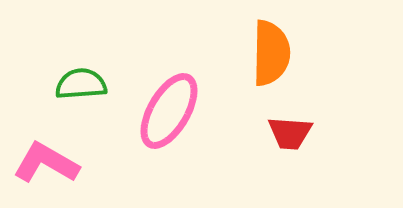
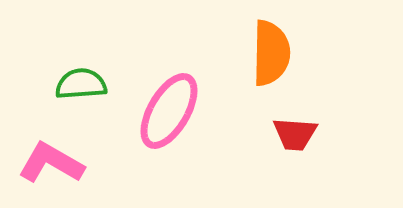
red trapezoid: moved 5 px right, 1 px down
pink L-shape: moved 5 px right
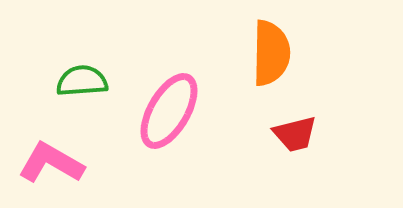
green semicircle: moved 1 px right, 3 px up
red trapezoid: rotated 18 degrees counterclockwise
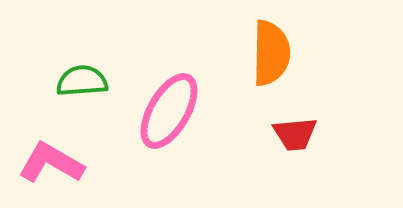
red trapezoid: rotated 9 degrees clockwise
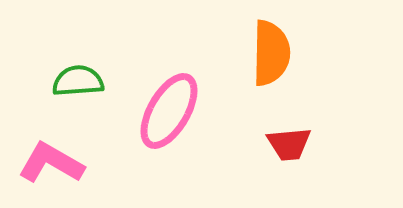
green semicircle: moved 4 px left
red trapezoid: moved 6 px left, 10 px down
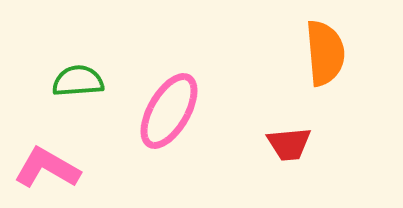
orange semicircle: moved 54 px right; rotated 6 degrees counterclockwise
pink L-shape: moved 4 px left, 5 px down
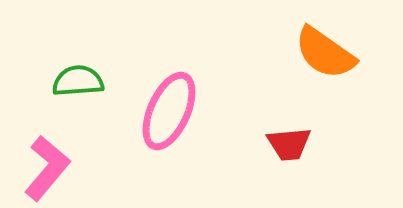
orange semicircle: rotated 130 degrees clockwise
pink ellipse: rotated 6 degrees counterclockwise
pink L-shape: rotated 100 degrees clockwise
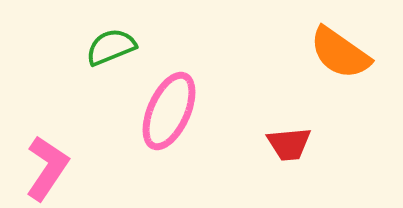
orange semicircle: moved 15 px right
green semicircle: moved 33 px right, 34 px up; rotated 18 degrees counterclockwise
pink L-shape: rotated 6 degrees counterclockwise
